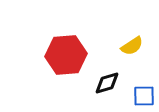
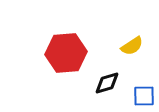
red hexagon: moved 2 px up
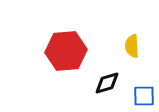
yellow semicircle: rotated 120 degrees clockwise
red hexagon: moved 2 px up
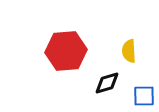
yellow semicircle: moved 3 px left, 5 px down
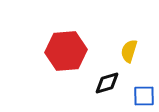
yellow semicircle: rotated 20 degrees clockwise
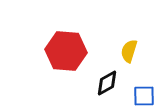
red hexagon: rotated 9 degrees clockwise
black diamond: rotated 12 degrees counterclockwise
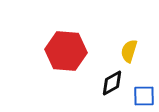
black diamond: moved 5 px right
